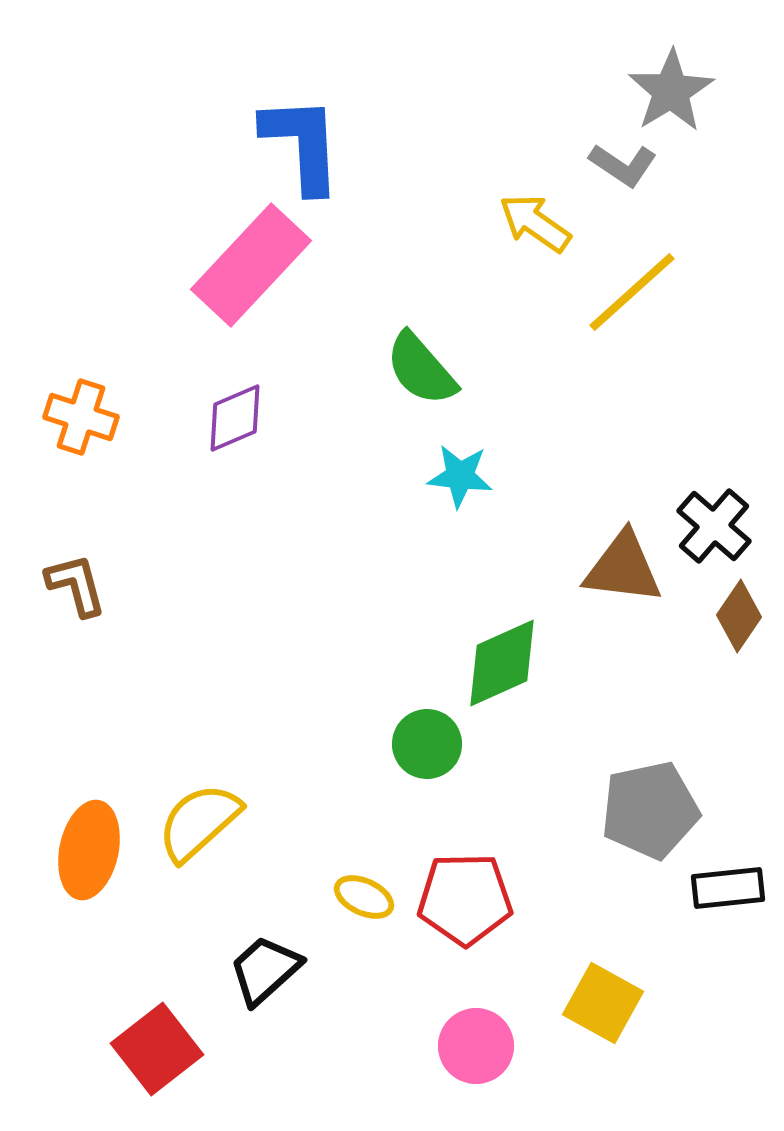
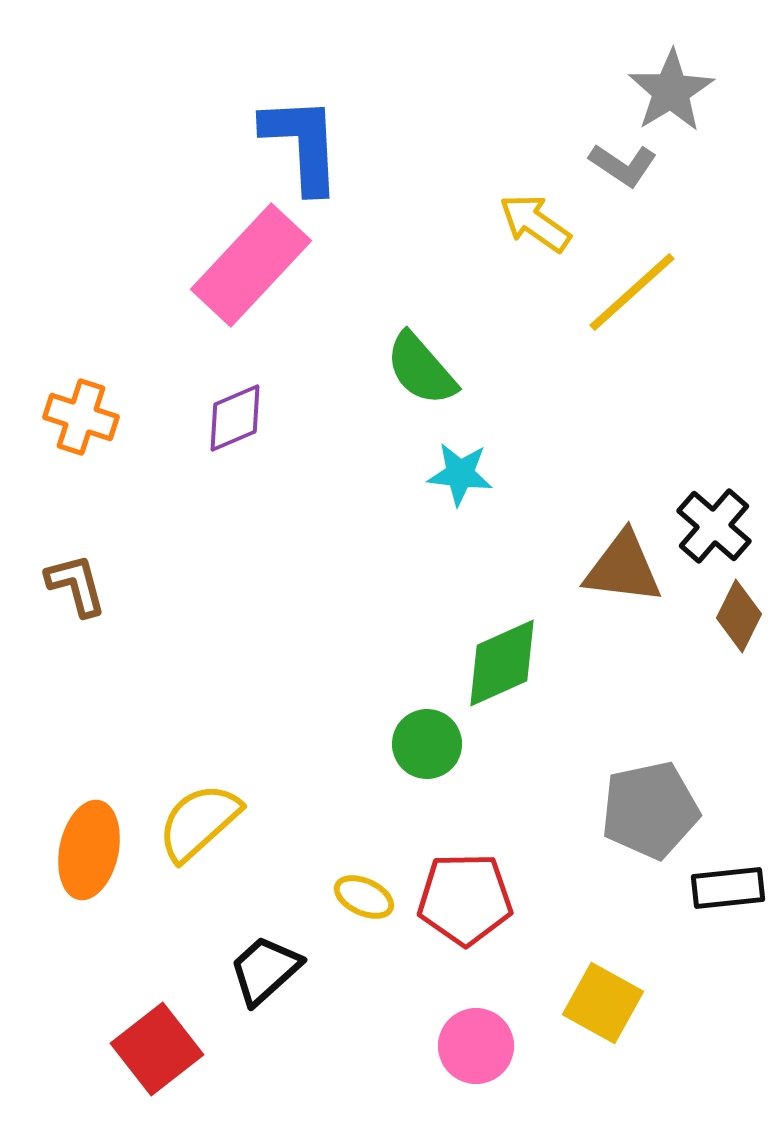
cyan star: moved 2 px up
brown diamond: rotated 8 degrees counterclockwise
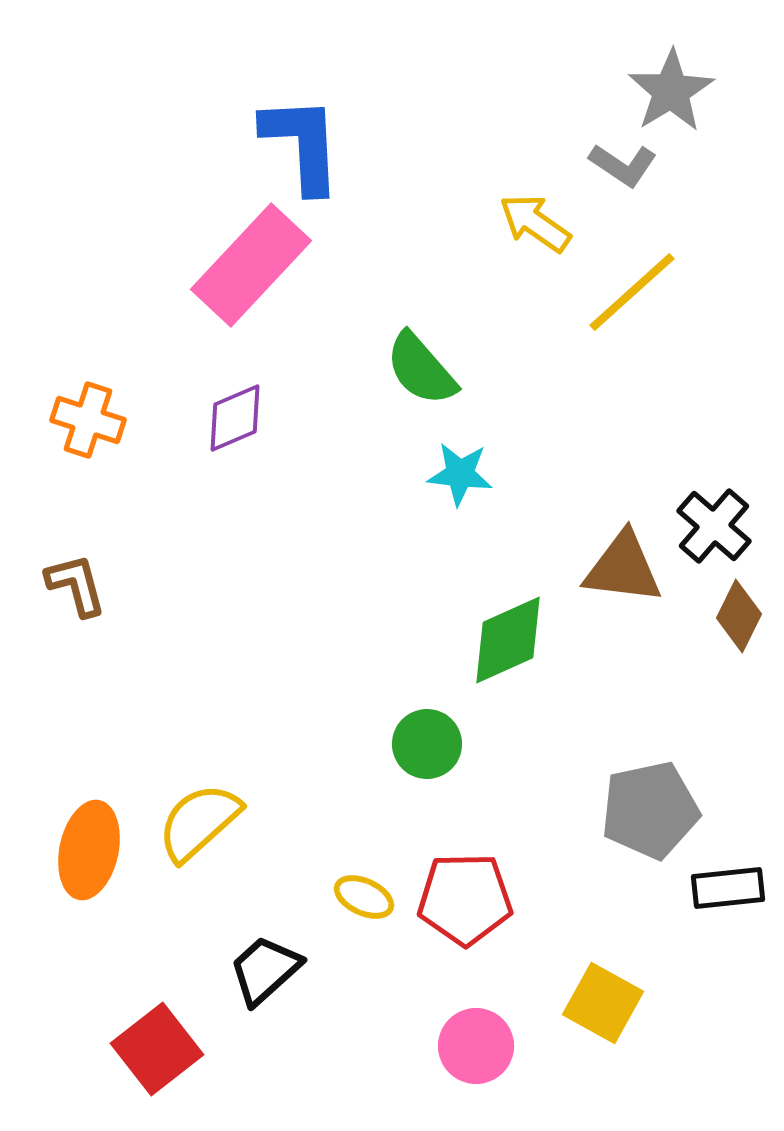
orange cross: moved 7 px right, 3 px down
green diamond: moved 6 px right, 23 px up
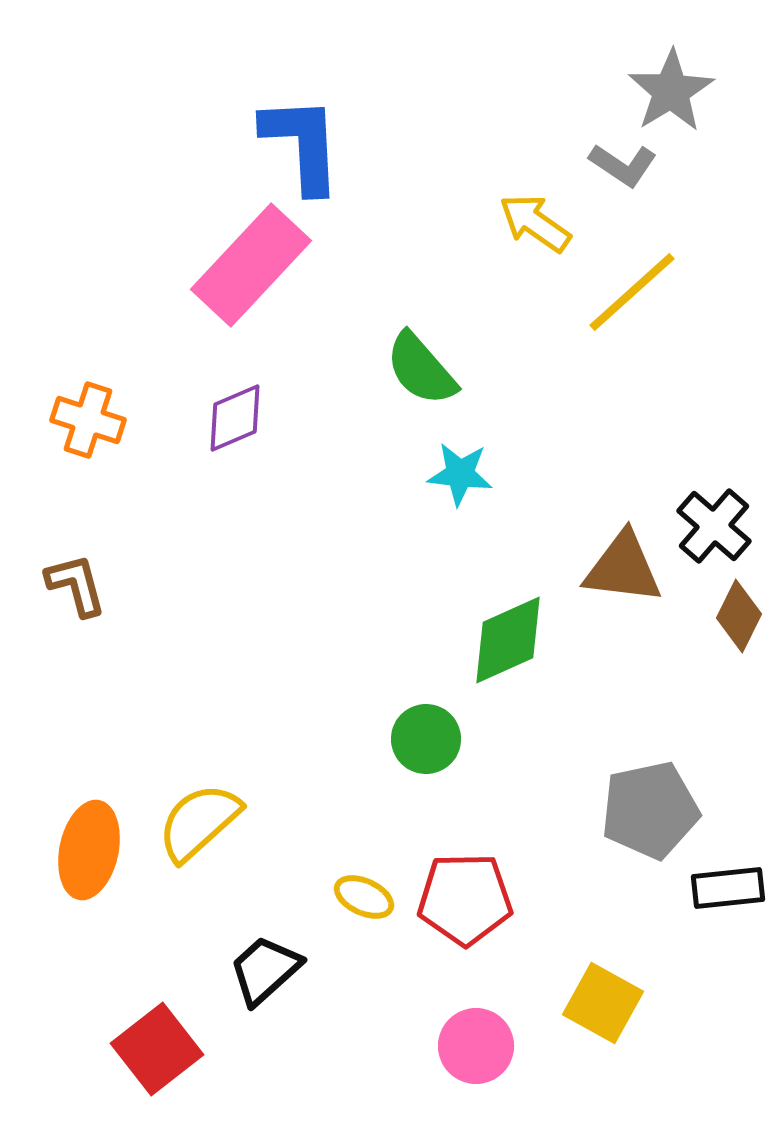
green circle: moved 1 px left, 5 px up
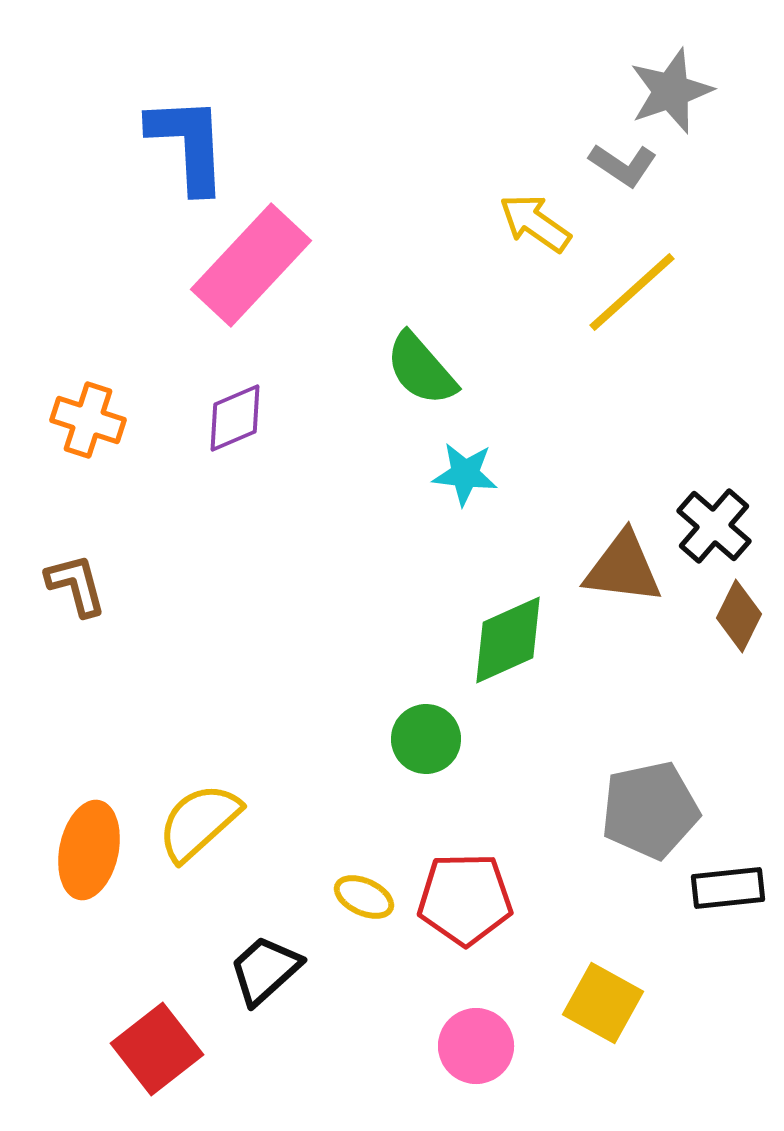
gray star: rotated 12 degrees clockwise
blue L-shape: moved 114 px left
cyan star: moved 5 px right
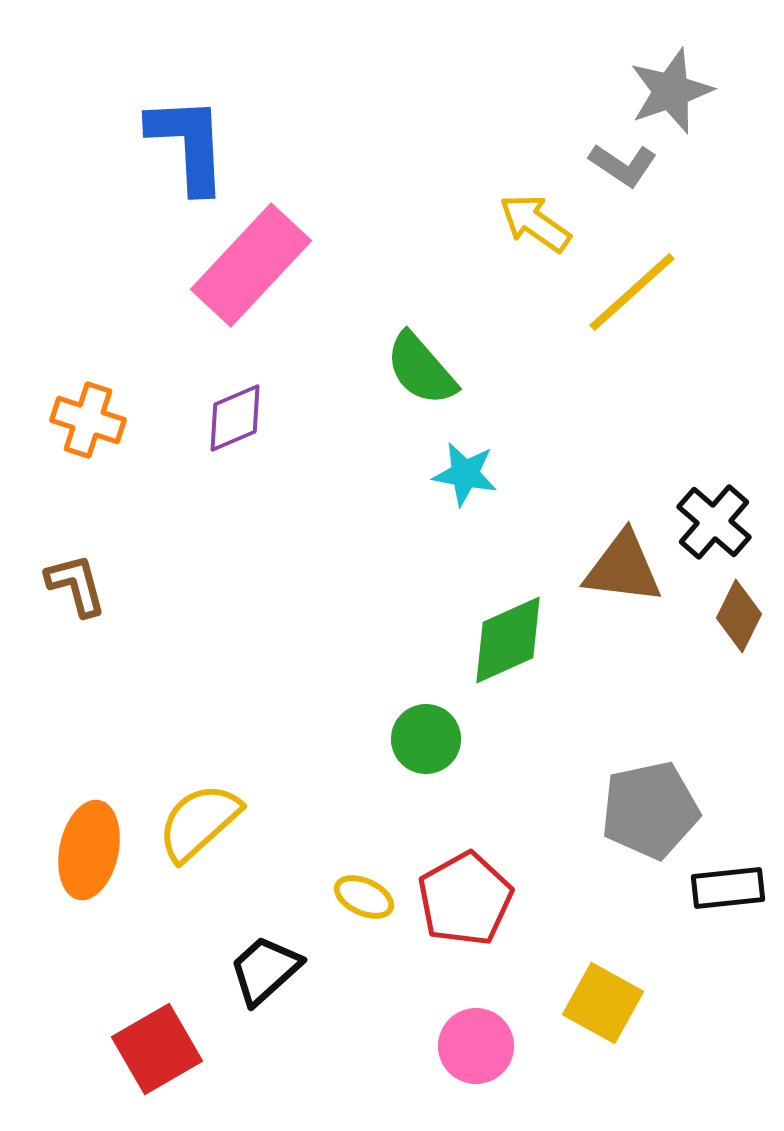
cyan star: rotated 4 degrees clockwise
black cross: moved 4 px up
red pentagon: rotated 28 degrees counterclockwise
red square: rotated 8 degrees clockwise
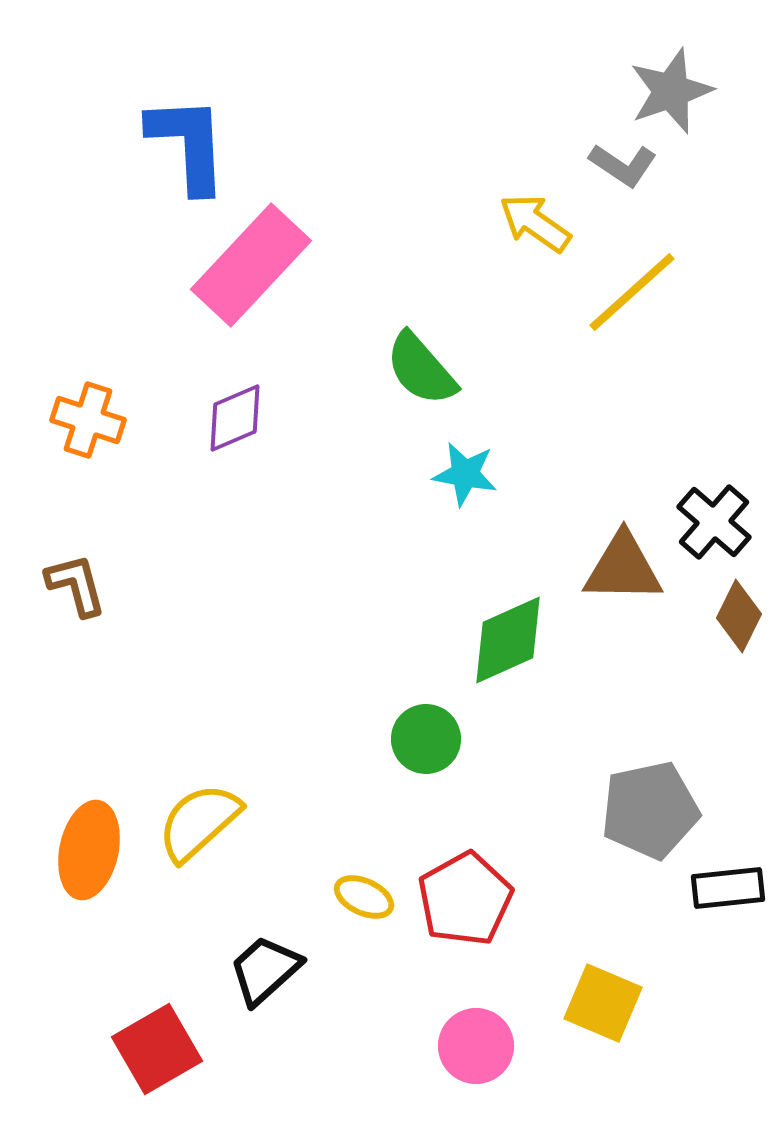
brown triangle: rotated 6 degrees counterclockwise
yellow square: rotated 6 degrees counterclockwise
